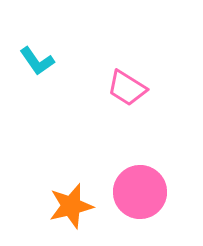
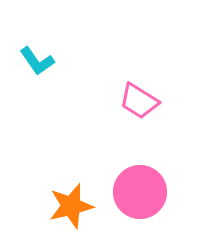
pink trapezoid: moved 12 px right, 13 px down
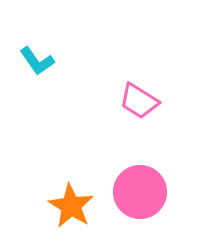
orange star: rotated 27 degrees counterclockwise
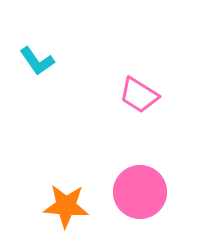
pink trapezoid: moved 6 px up
orange star: moved 5 px left; rotated 27 degrees counterclockwise
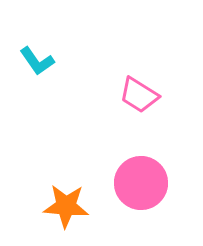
pink circle: moved 1 px right, 9 px up
